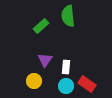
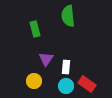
green rectangle: moved 6 px left, 3 px down; rotated 63 degrees counterclockwise
purple triangle: moved 1 px right, 1 px up
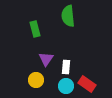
yellow circle: moved 2 px right, 1 px up
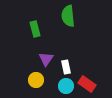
white rectangle: rotated 16 degrees counterclockwise
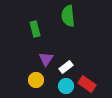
white rectangle: rotated 64 degrees clockwise
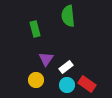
cyan circle: moved 1 px right, 1 px up
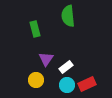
red rectangle: rotated 60 degrees counterclockwise
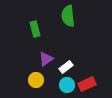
purple triangle: rotated 21 degrees clockwise
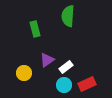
green semicircle: rotated 10 degrees clockwise
purple triangle: moved 1 px right, 1 px down
yellow circle: moved 12 px left, 7 px up
cyan circle: moved 3 px left
